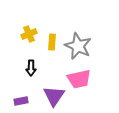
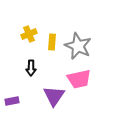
purple rectangle: moved 9 px left
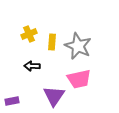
black arrow: moved 1 px right, 2 px up; rotated 91 degrees clockwise
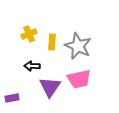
purple triangle: moved 4 px left, 9 px up
purple rectangle: moved 3 px up
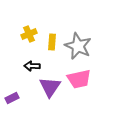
purple rectangle: rotated 16 degrees counterclockwise
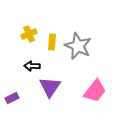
pink trapezoid: moved 16 px right, 12 px down; rotated 40 degrees counterclockwise
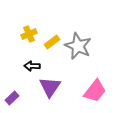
yellow rectangle: rotated 49 degrees clockwise
purple rectangle: rotated 16 degrees counterclockwise
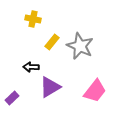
yellow cross: moved 4 px right, 15 px up; rotated 35 degrees clockwise
yellow rectangle: rotated 14 degrees counterclockwise
gray star: moved 2 px right
black arrow: moved 1 px left, 1 px down
purple triangle: rotated 25 degrees clockwise
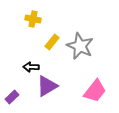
purple triangle: moved 3 px left, 1 px up
purple rectangle: moved 1 px up
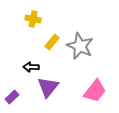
purple triangle: moved 1 px right, 1 px down; rotated 20 degrees counterclockwise
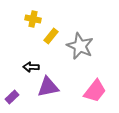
yellow rectangle: moved 1 px left, 6 px up
purple triangle: rotated 40 degrees clockwise
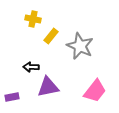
purple rectangle: rotated 32 degrees clockwise
